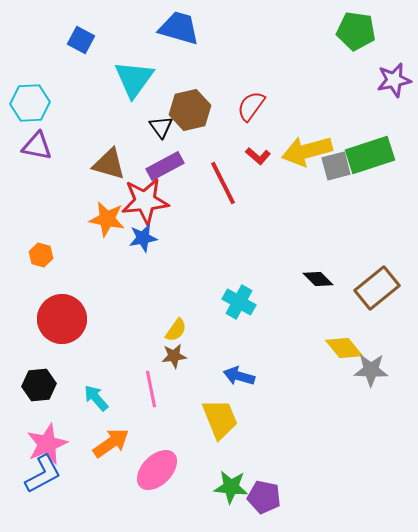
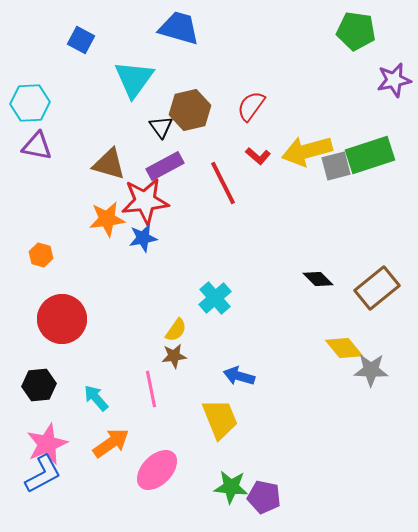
orange star: rotated 18 degrees counterclockwise
cyan cross: moved 24 px left, 4 px up; rotated 20 degrees clockwise
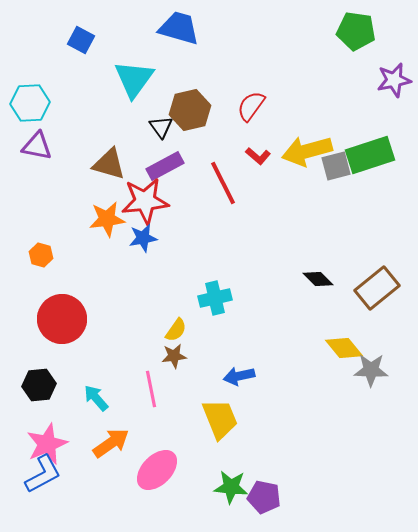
cyan cross: rotated 28 degrees clockwise
blue arrow: rotated 28 degrees counterclockwise
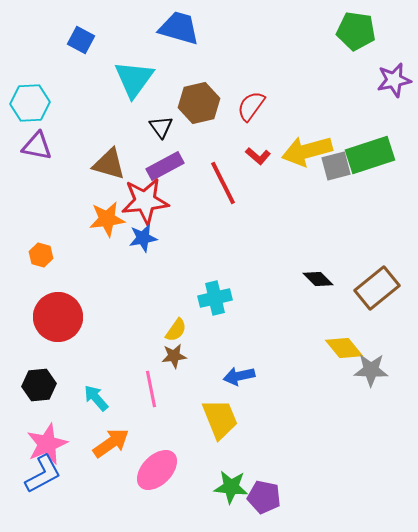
brown hexagon: moved 9 px right, 7 px up
red circle: moved 4 px left, 2 px up
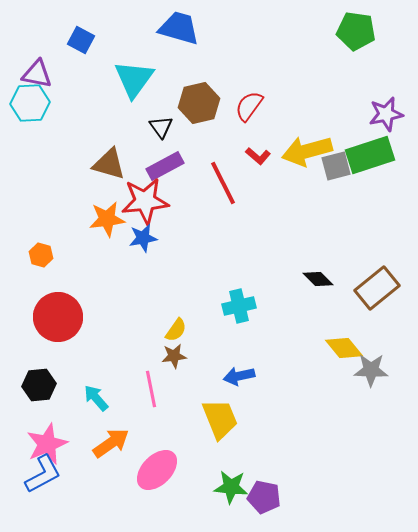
purple star: moved 8 px left, 34 px down
red semicircle: moved 2 px left
purple triangle: moved 72 px up
cyan cross: moved 24 px right, 8 px down
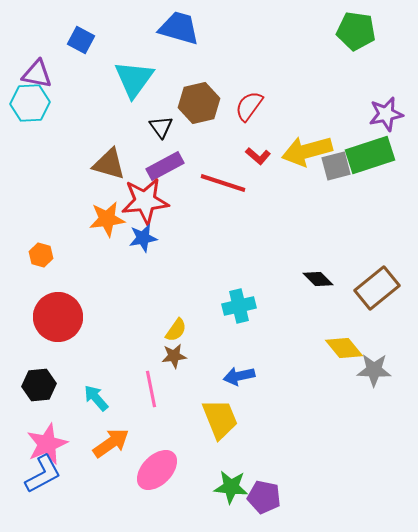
red line: rotated 45 degrees counterclockwise
gray star: moved 3 px right
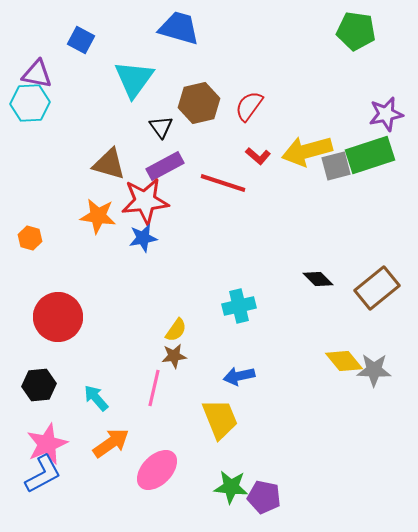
orange star: moved 9 px left, 3 px up; rotated 15 degrees clockwise
orange hexagon: moved 11 px left, 17 px up
yellow diamond: moved 13 px down
pink line: moved 3 px right, 1 px up; rotated 24 degrees clockwise
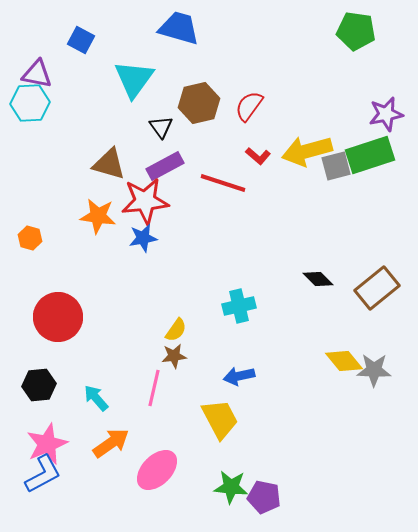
yellow trapezoid: rotated 6 degrees counterclockwise
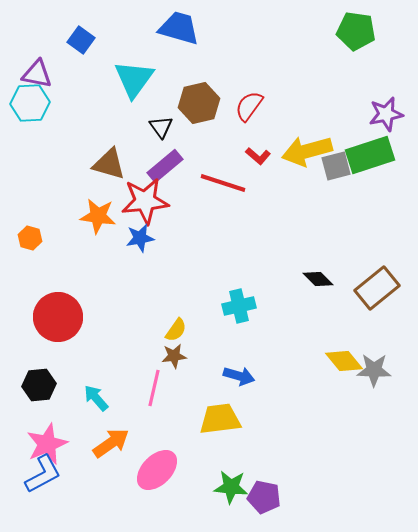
blue square: rotated 8 degrees clockwise
purple rectangle: rotated 12 degrees counterclockwise
blue star: moved 3 px left
blue arrow: rotated 152 degrees counterclockwise
yellow trapezoid: rotated 69 degrees counterclockwise
